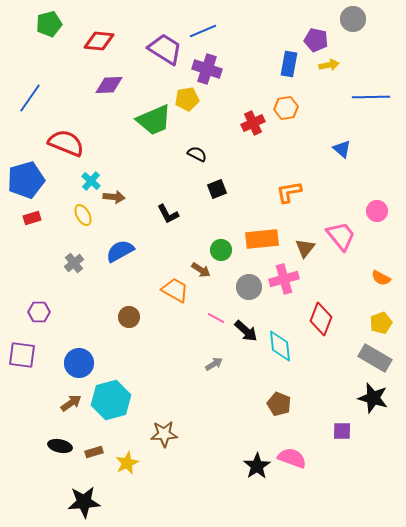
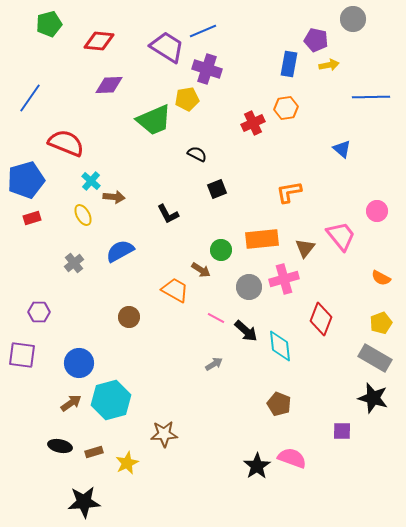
purple trapezoid at (165, 49): moved 2 px right, 2 px up
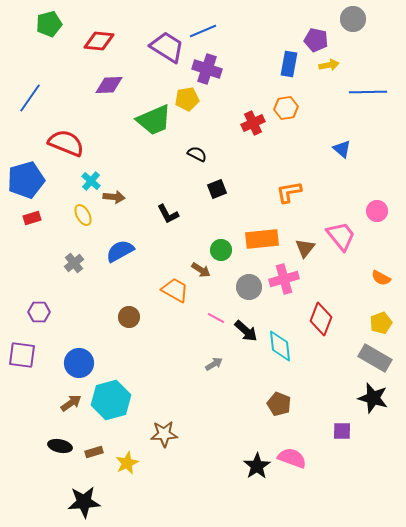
blue line at (371, 97): moved 3 px left, 5 px up
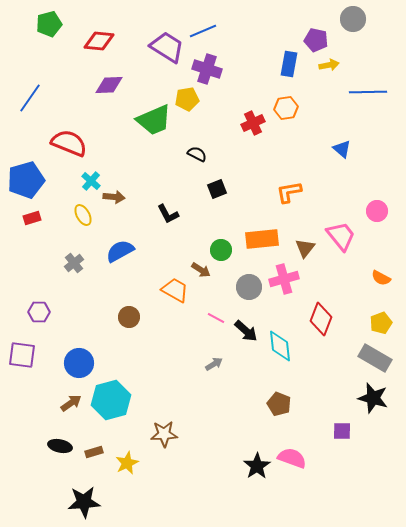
red semicircle at (66, 143): moved 3 px right
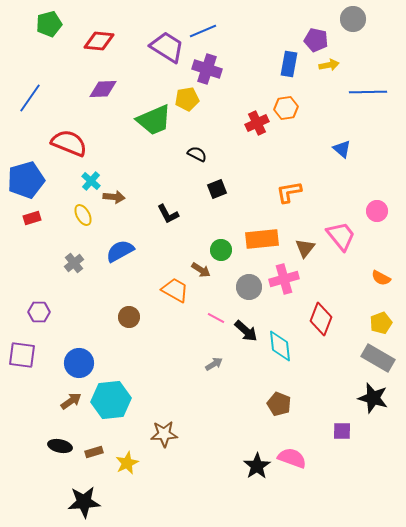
purple diamond at (109, 85): moved 6 px left, 4 px down
red cross at (253, 123): moved 4 px right
gray rectangle at (375, 358): moved 3 px right
cyan hexagon at (111, 400): rotated 9 degrees clockwise
brown arrow at (71, 403): moved 2 px up
